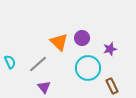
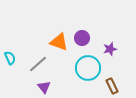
orange triangle: rotated 24 degrees counterclockwise
cyan semicircle: moved 4 px up
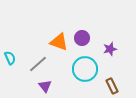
cyan circle: moved 3 px left, 1 px down
purple triangle: moved 1 px right, 1 px up
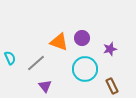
gray line: moved 2 px left, 1 px up
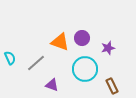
orange triangle: moved 1 px right
purple star: moved 2 px left, 1 px up
purple triangle: moved 7 px right, 1 px up; rotated 32 degrees counterclockwise
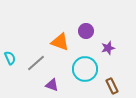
purple circle: moved 4 px right, 7 px up
